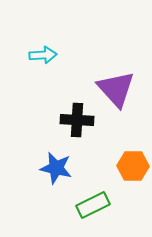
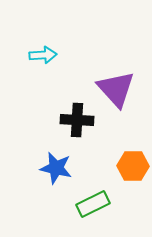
green rectangle: moved 1 px up
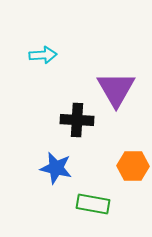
purple triangle: rotated 12 degrees clockwise
green rectangle: rotated 36 degrees clockwise
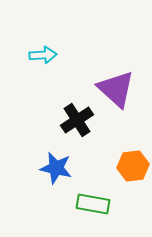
purple triangle: rotated 18 degrees counterclockwise
black cross: rotated 36 degrees counterclockwise
orange hexagon: rotated 8 degrees counterclockwise
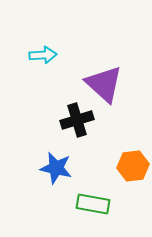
purple triangle: moved 12 px left, 5 px up
black cross: rotated 16 degrees clockwise
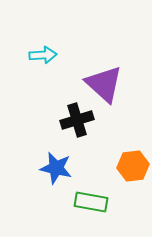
green rectangle: moved 2 px left, 2 px up
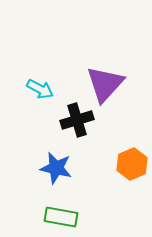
cyan arrow: moved 3 px left, 34 px down; rotated 32 degrees clockwise
purple triangle: moved 1 px right; rotated 30 degrees clockwise
orange hexagon: moved 1 px left, 2 px up; rotated 16 degrees counterclockwise
green rectangle: moved 30 px left, 15 px down
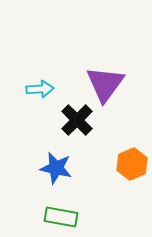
purple triangle: rotated 6 degrees counterclockwise
cyan arrow: rotated 32 degrees counterclockwise
black cross: rotated 28 degrees counterclockwise
